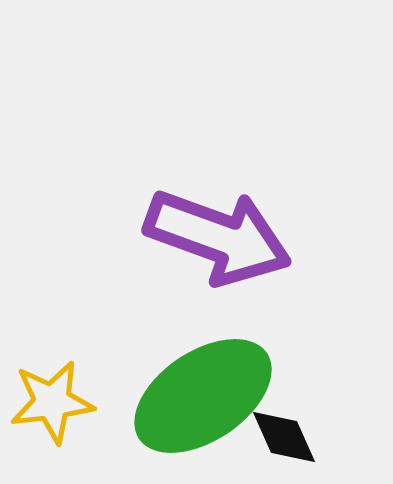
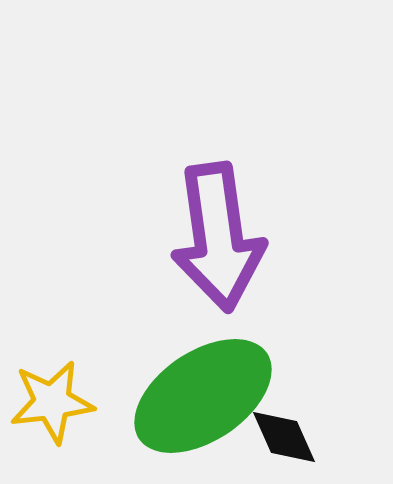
purple arrow: rotated 62 degrees clockwise
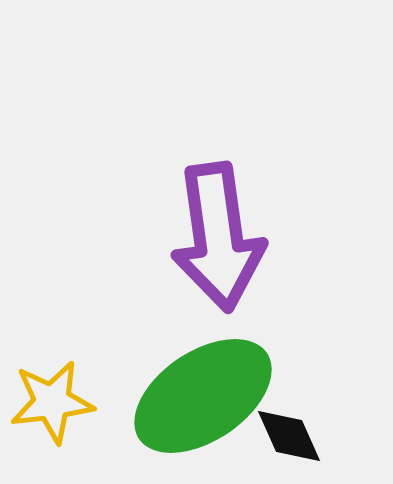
black diamond: moved 5 px right, 1 px up
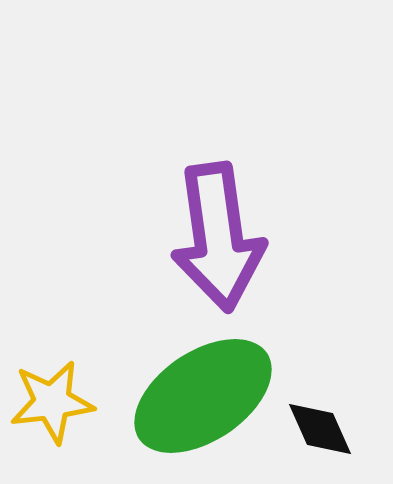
black diamond: moved 31 px right, 7 px up
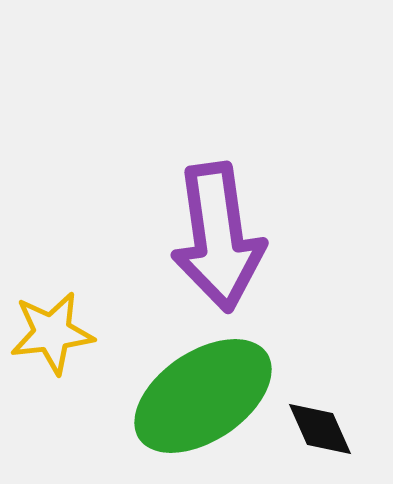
yellow star: moved 69 px up
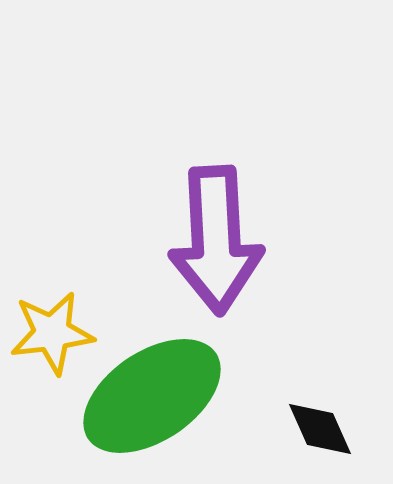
purple arrow: moved 2 px left, 3 px down; rotated 5 degrees clockwise
green ellipse: moved 51 px left
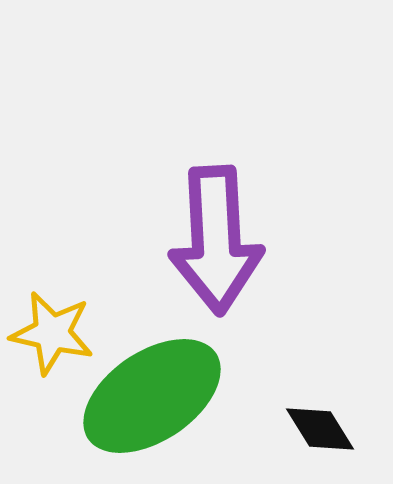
yellow star: rotated 20 degrees clockwise
black diamond: rotated 8 degrees counterclockwise
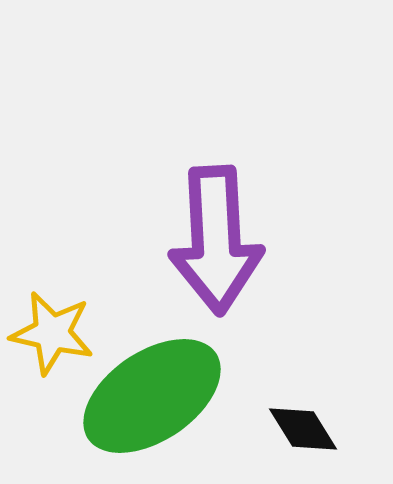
black diamond: moved 17 px left
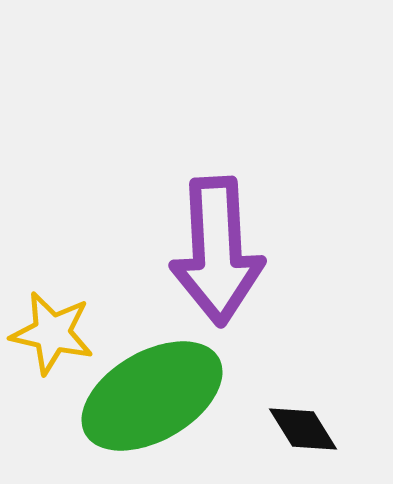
purple arrow: moved 1 px right, 11 px down
green ellipse: rotated 4 degrees clockwise
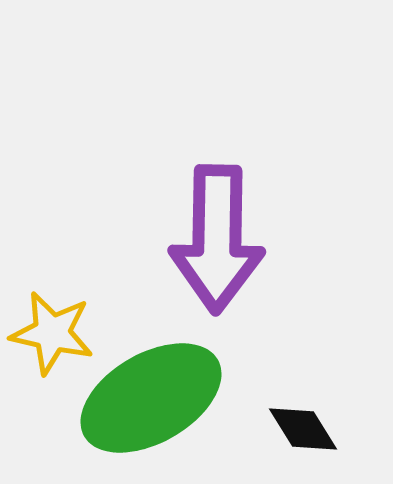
purple arrow: moved 12 px up; rotated 4 degrees clockwise
green ellipse: moved 1 px left, 2 px down
